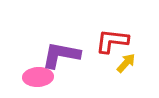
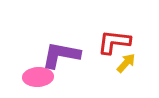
red L-shape: moved 2 px right, 1 px down
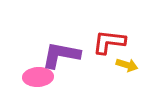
red L-shape: moved 5 px left
yellow arrow: moved 1 px right, 2 px down; rotated 65 degrees clockwise
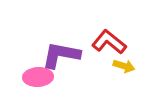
red L-shape: rotated 32 degrees clockwise
yellow arrow: moved 3 px left, 1 px down
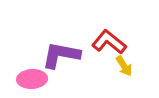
yellow arrow: rotated 40 degrees clockwise
pink ellipse: moved 6 px left, 2 px down
